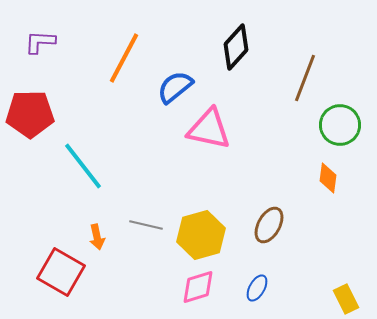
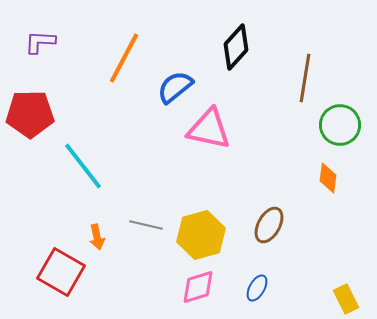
brown line: rotated 12 degrees counterclockwise
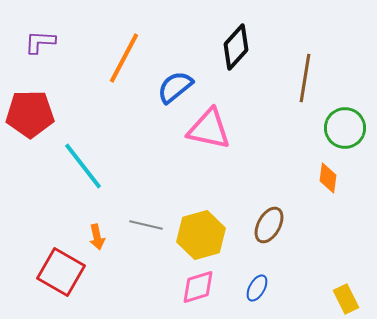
green circle: moved 5 px right, 3 px down
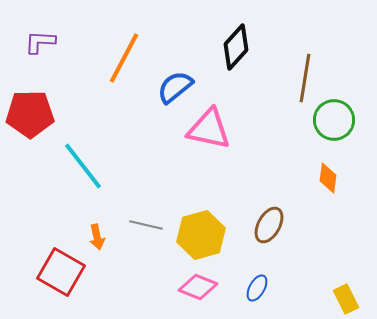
green circle: moved 11 px left, 8 px up
pink diamond: rotated 39 degrees clockwise
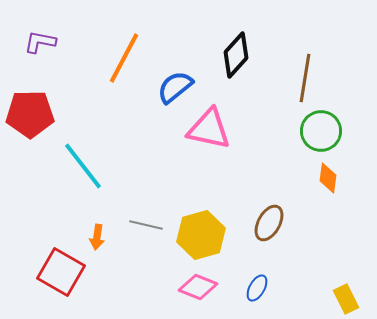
purple L-shape: rotated 8 degrees clockwise
black diamond: moved 8 px down
green circle: moved 13 px left, 11 px down
brown ellipse: moved 2 px up
orange arrow: rotated 20 degrees clockwise
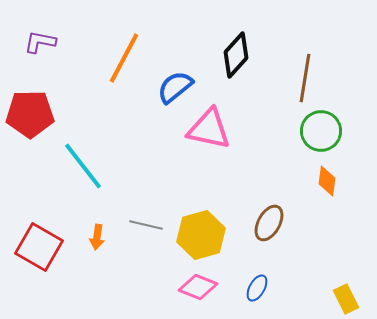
orange diamond: moved 1 px left, 3 px down
red square: moved 22 px left, 25 px up
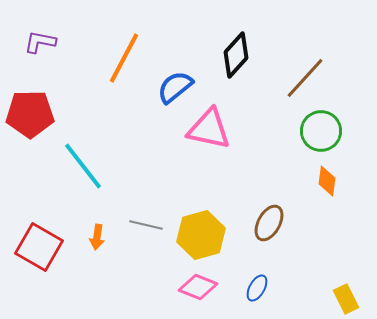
brown line: rotated 33 degrees clockwise
